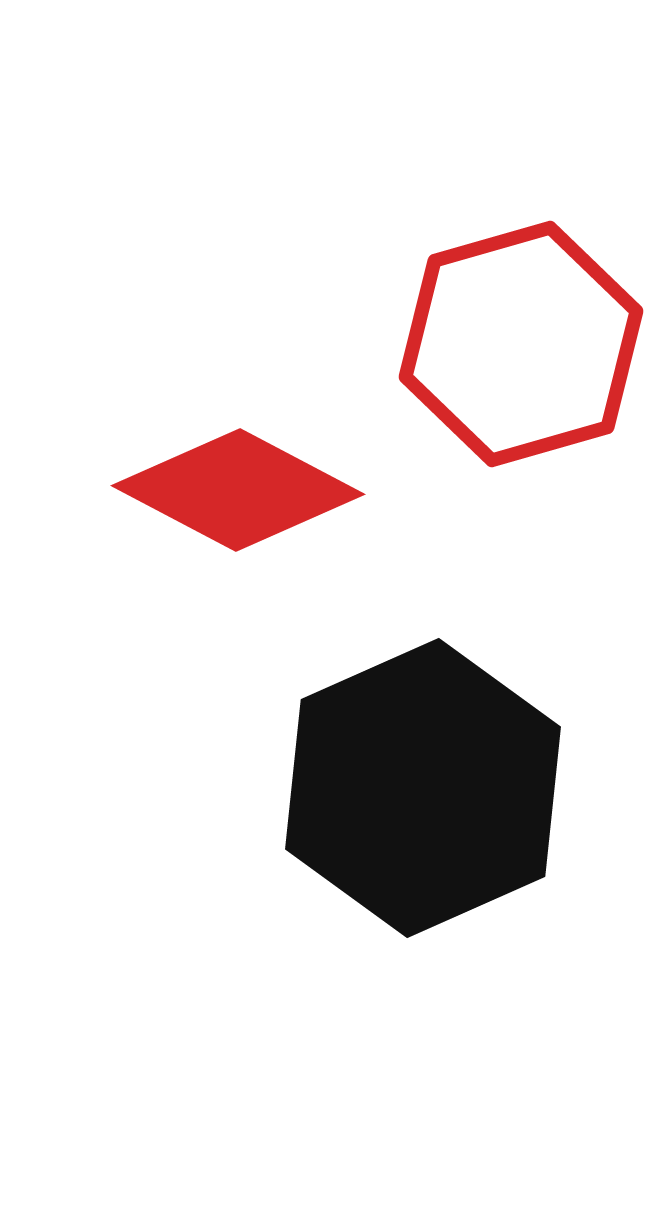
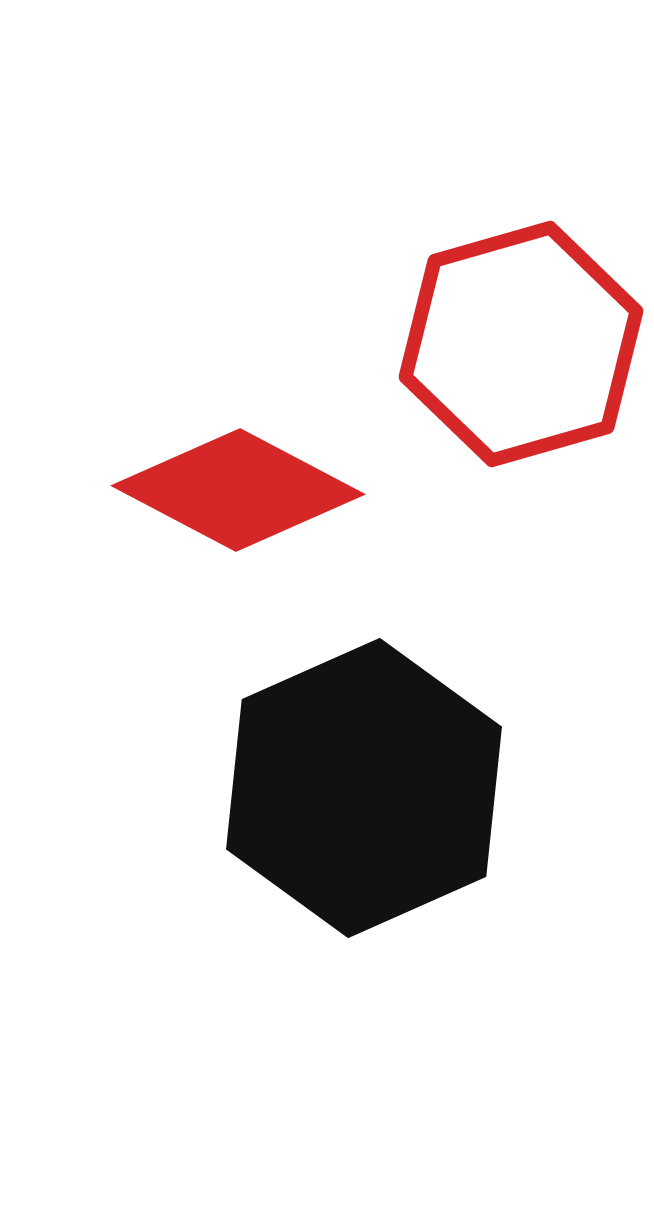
black hexagon: moved 59 px left
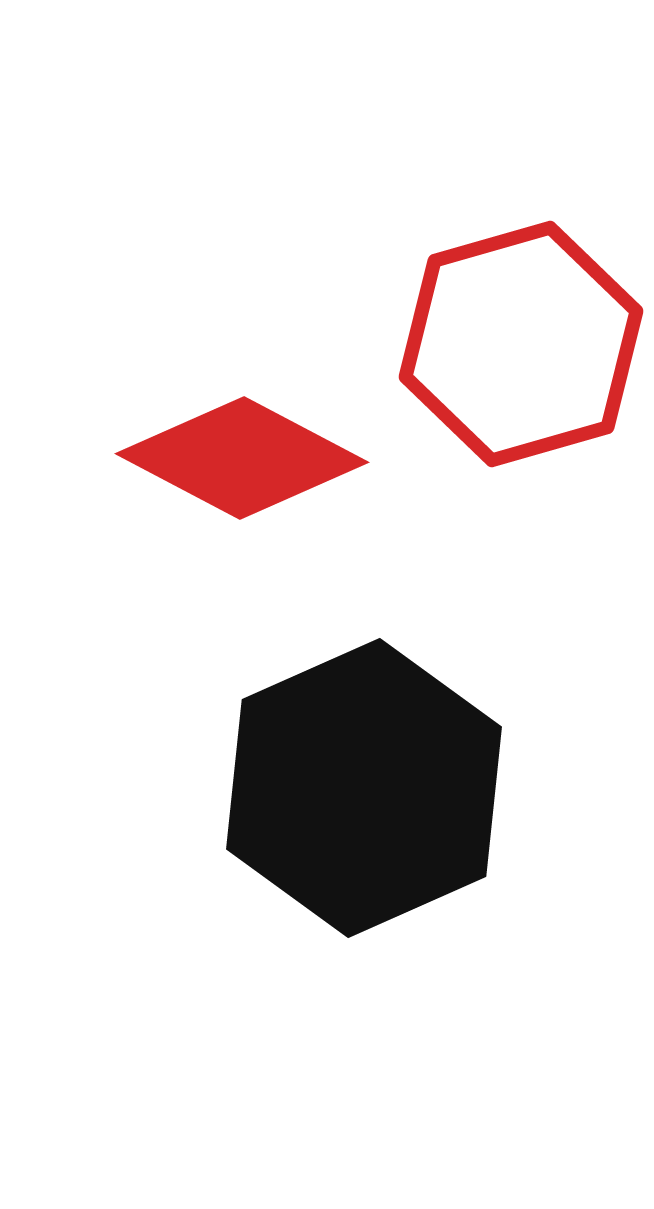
red diamond: moved 4 px right, 32 px up
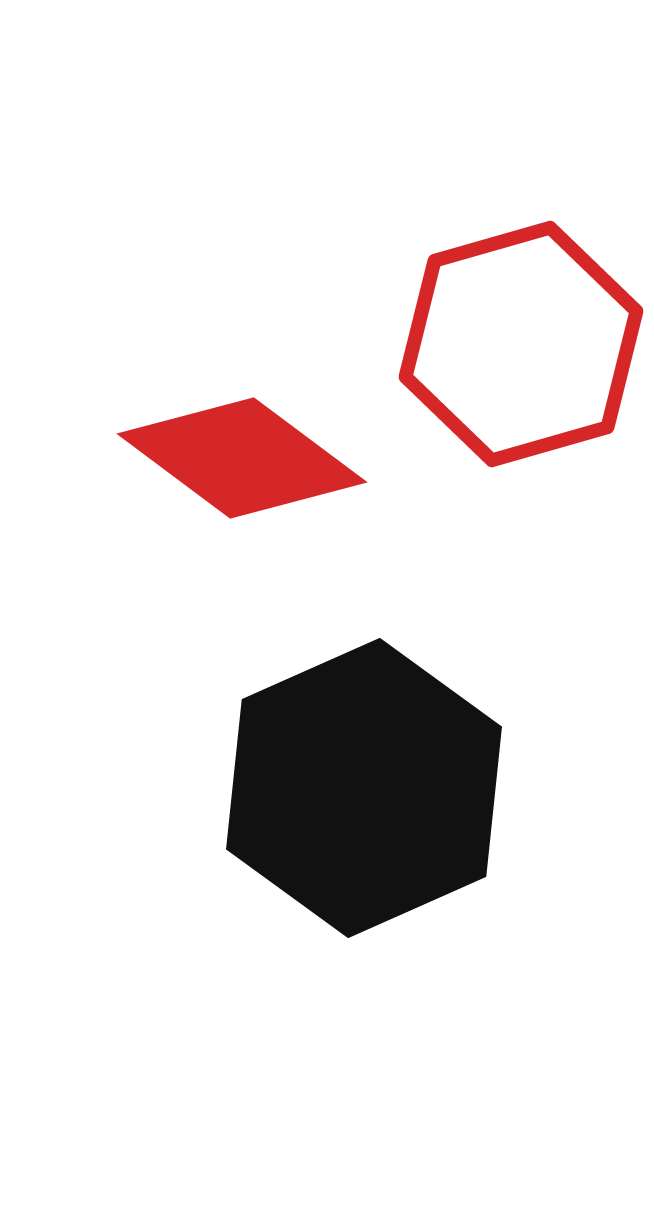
red diamond: rotated 9 degrees clockwise
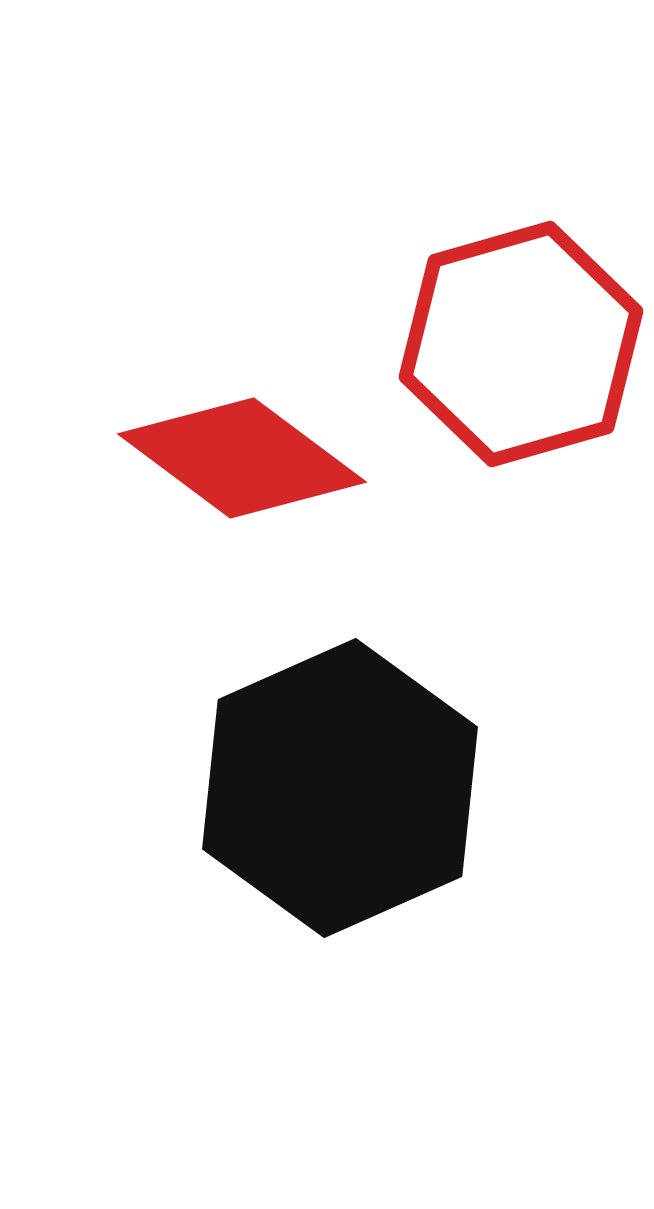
black hexagon: moved 24 px left
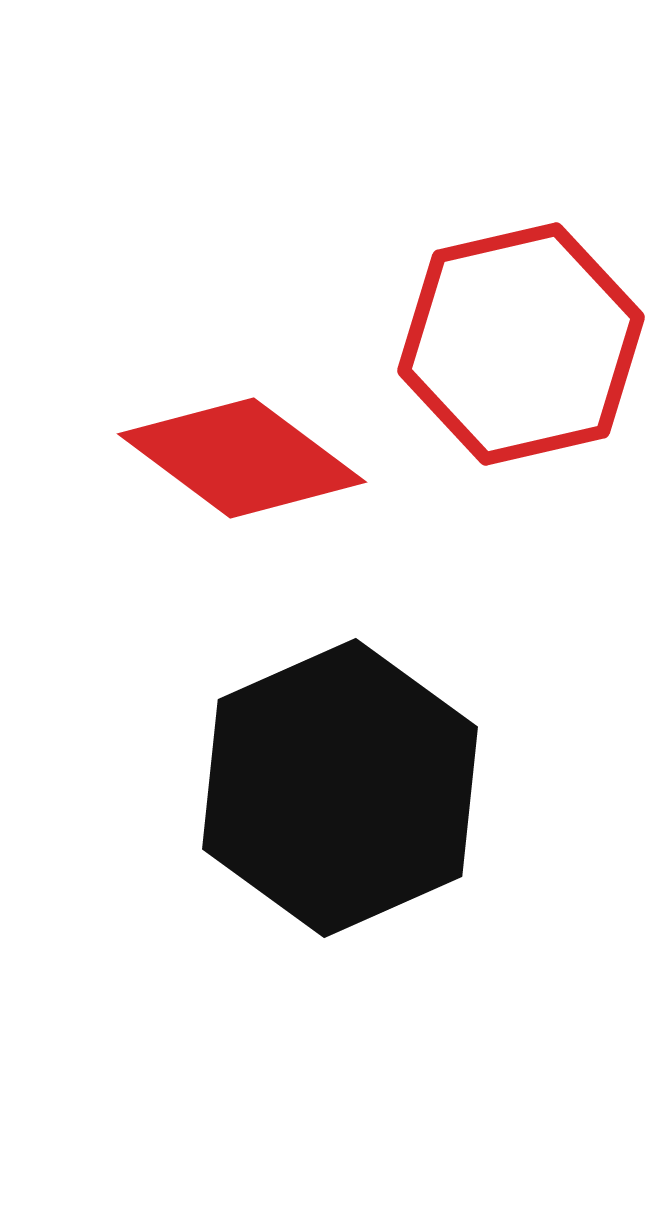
red hexagon: rotated 3 degrees clockwise
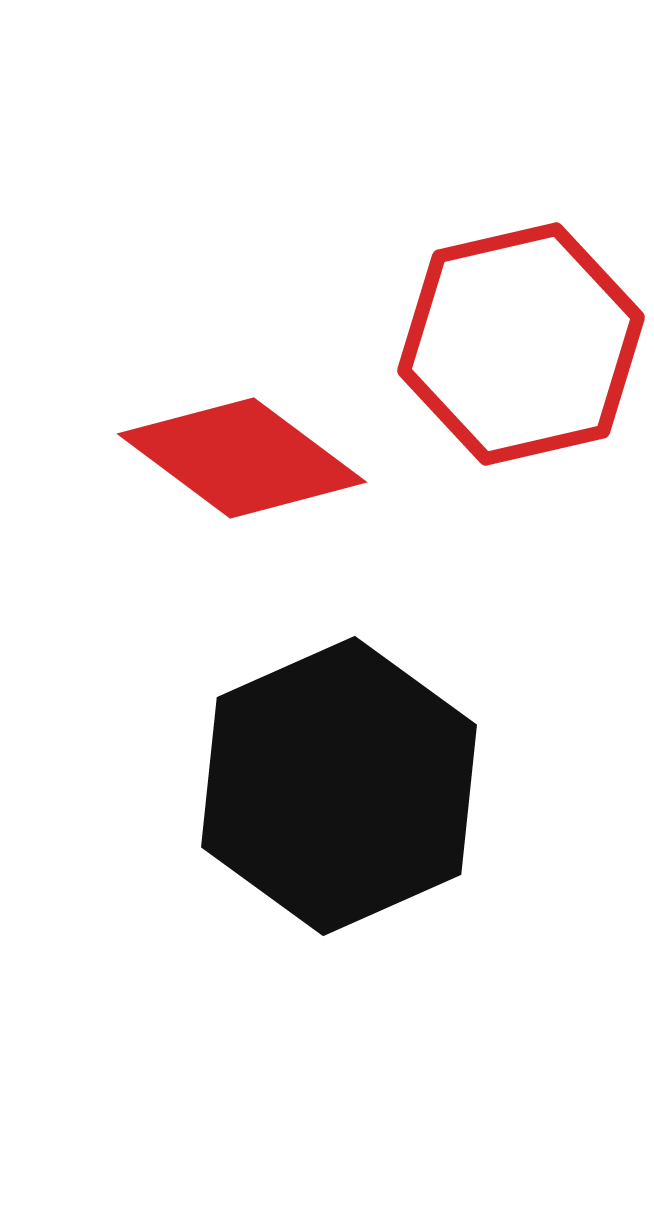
black hexagon: moved 1 px left, 2 px up
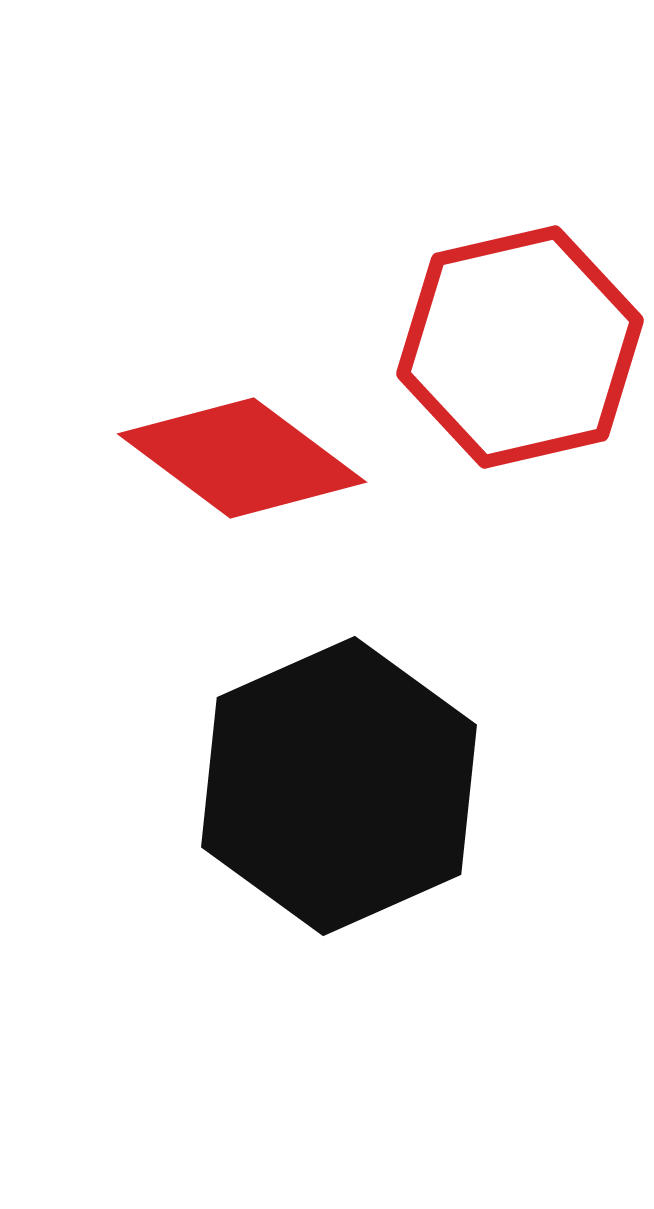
red hexagon: moved 1 px left, 3 px down
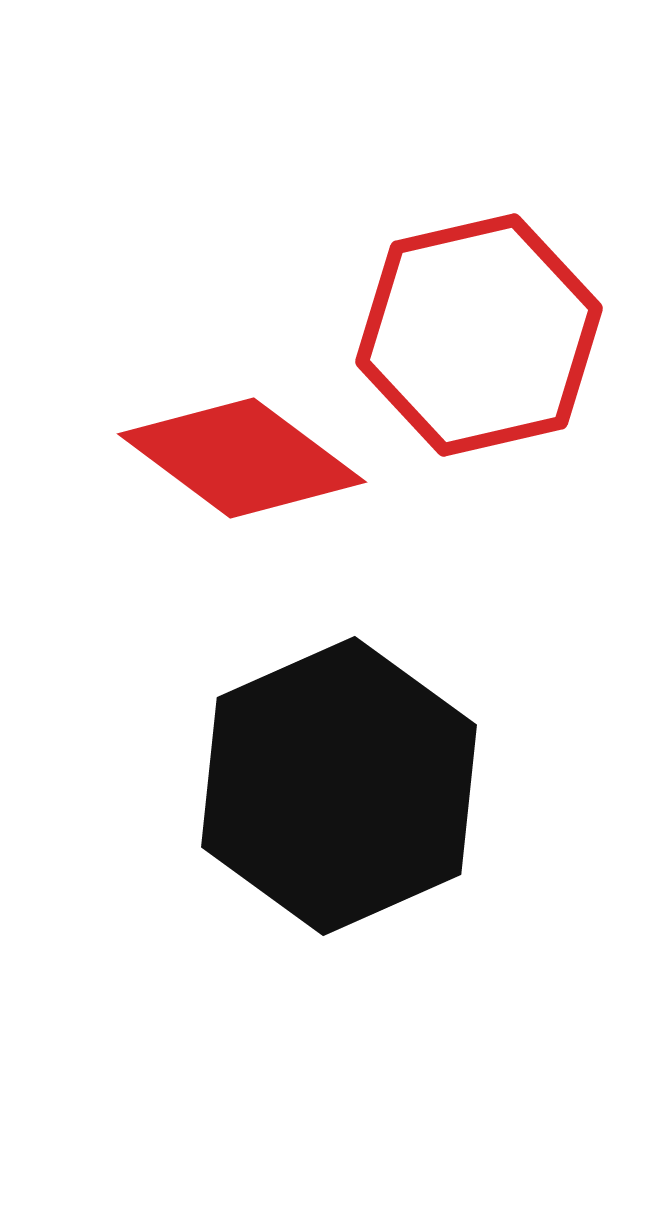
red hexagon: moved 41 px left, 12 px up
